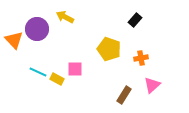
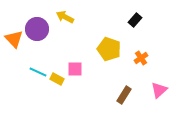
orange triangle: moved 1 px up
orange cross: rotated 24 degrees counterclockwise
pink triangle: moved 7 px right, 5 px down
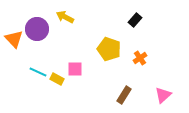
orange cross: moved 1 px left
pink triangle: moved 4 px right, 5 px down
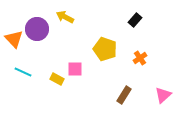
yellow pentagon: moved 4 px left
cyan line: moved 15 px left
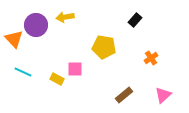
yellow arrow: rotated 36 degrees counterclockwise
purple circle: moved 1 px left, 4 px up
yellow pentagon: moved 1 px left, 2 px up; rotated 10 degrees counterclockwise
orange cross: moved 11 px right
brown rectangle: rotated 18 degrees clockwise
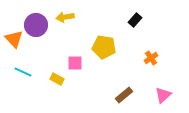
pink square: moved 6 px up
